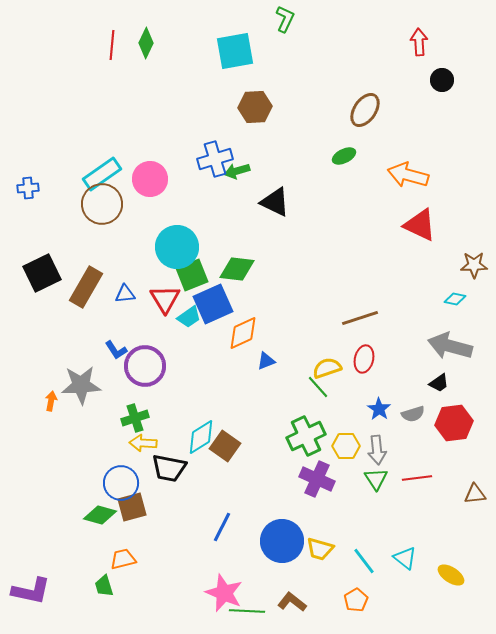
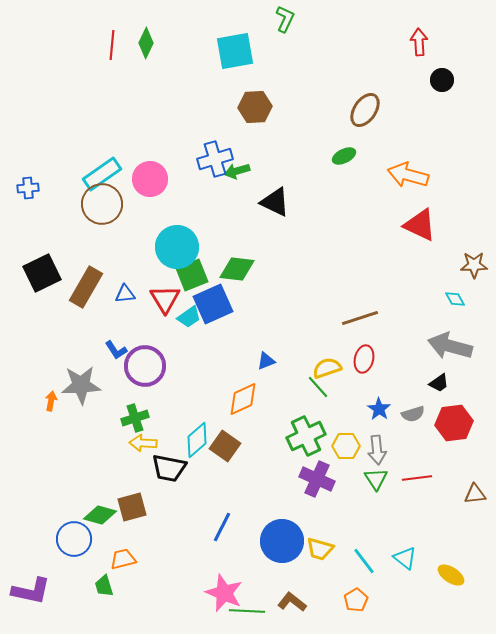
cyan diamond at (455, 299): rotated 50 degrees clockwise
orange diamond at (243, 333): moved 66 px down
cyan diamond at (201, 437): moved 4 px left, 3 px down; rotated 9 degrees counterclockwise
blue circle at (121, 483): moved 47 px left, 56 px down
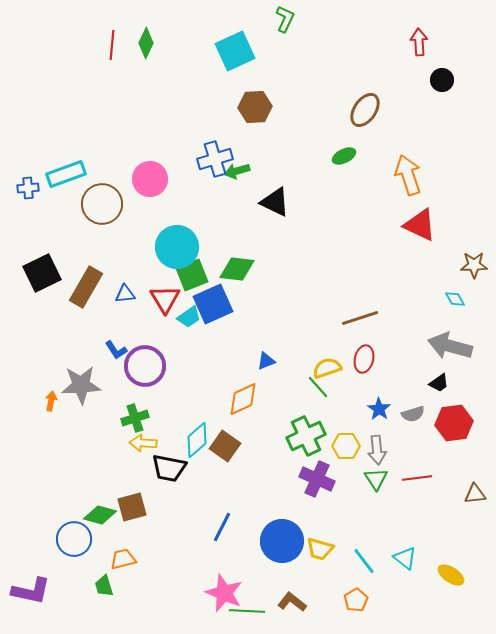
cyan square at (235, 51): rotated 15 degrees counterclockwise
cyan rectangle at (102, 174): moved 36 px left; rotated 15 degrees clockwise
orange arrow at (408, 175): rotated 57 degrees clockwise
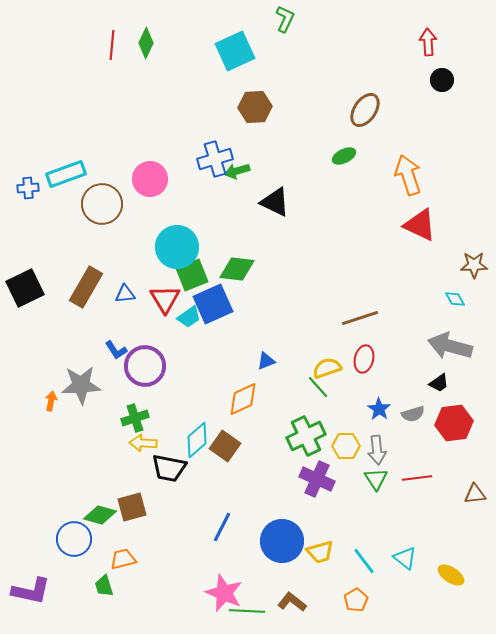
red arrow at (419, 42): moved 9 px right
black square at (42, 273): moved 17 px left, 15 px down
yellow trapezoid at (320, 549): moved 3 px down; rotated 32 degrees counterclockwise
